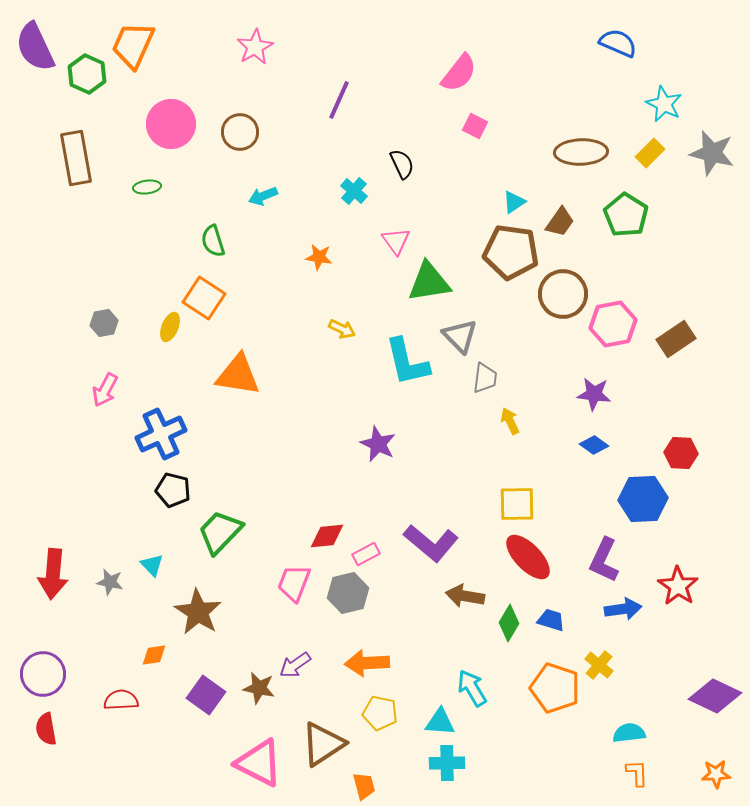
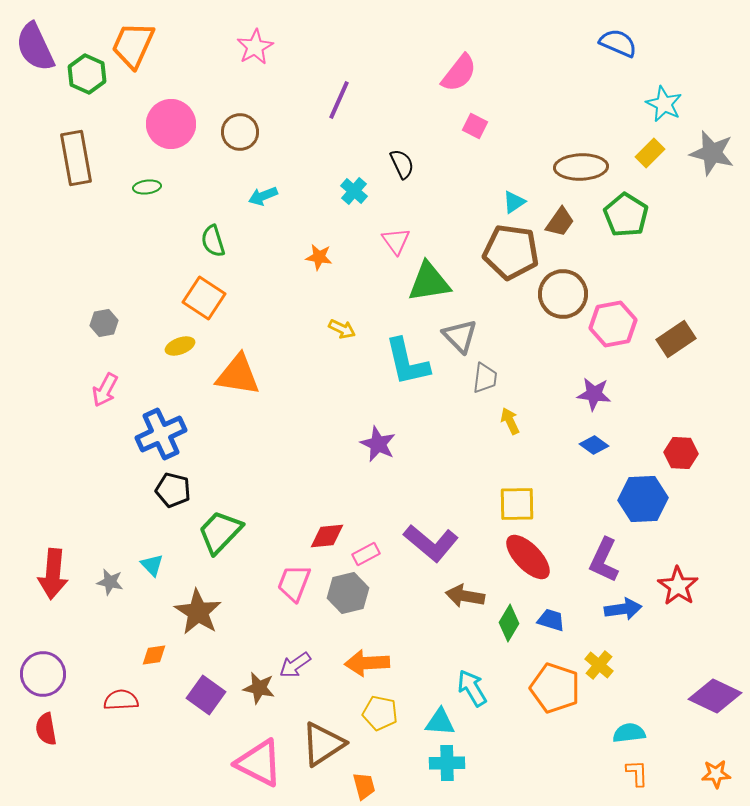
brown ellipse at (581, 152): moved 15 px down
yellow ellipse at (170, 327): moved 10 px right, 19 px down; rotated 48 degrees clockwise
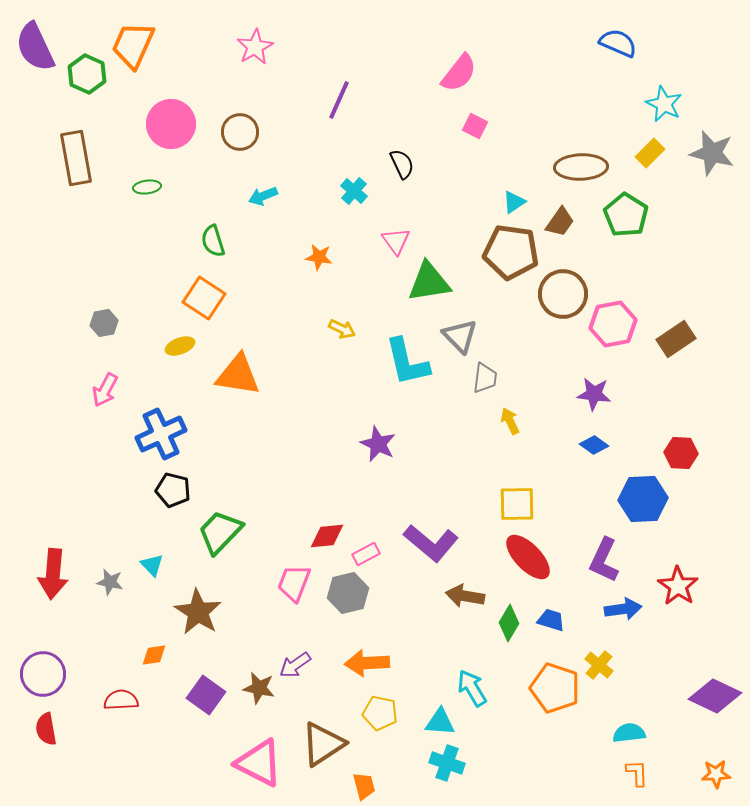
cyan cross at (447, 763): rotated 20 degrees clockwise
